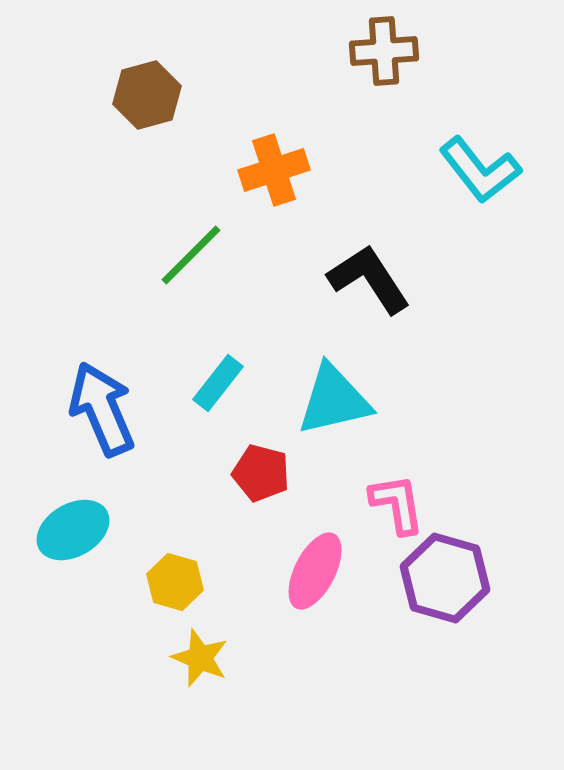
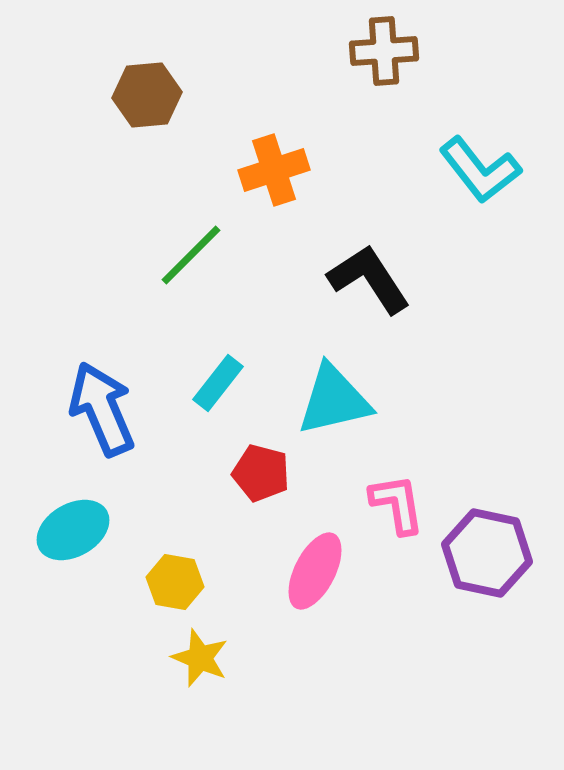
brown hexagon: rotated 10 degrees clockwise
purple hexagon: moved 42 px right, 25 px up; rotated 4 degrees counterclockwise
yellow hexagon: rotated 6 degrees counterclockwise
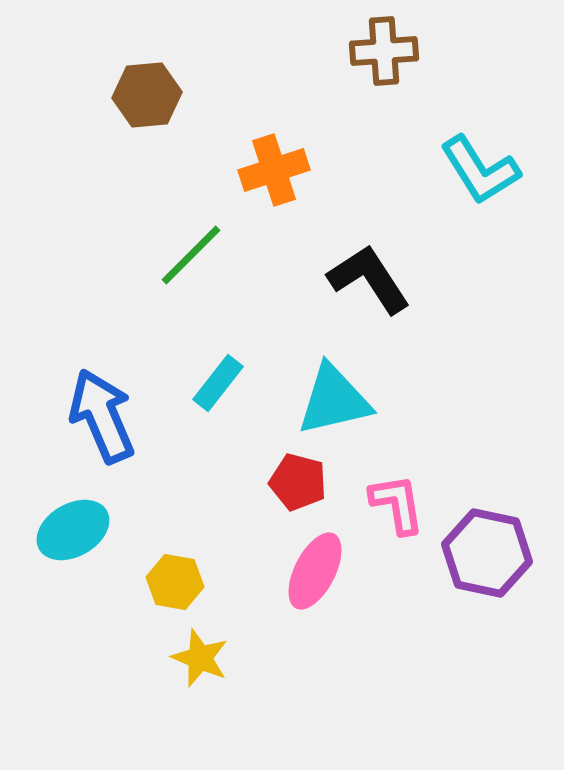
cyan L-shape: rotated 6 degrees clockwise
blue arrow: moved 7 px down
red pentagon: moved 37 px right, 9 px down
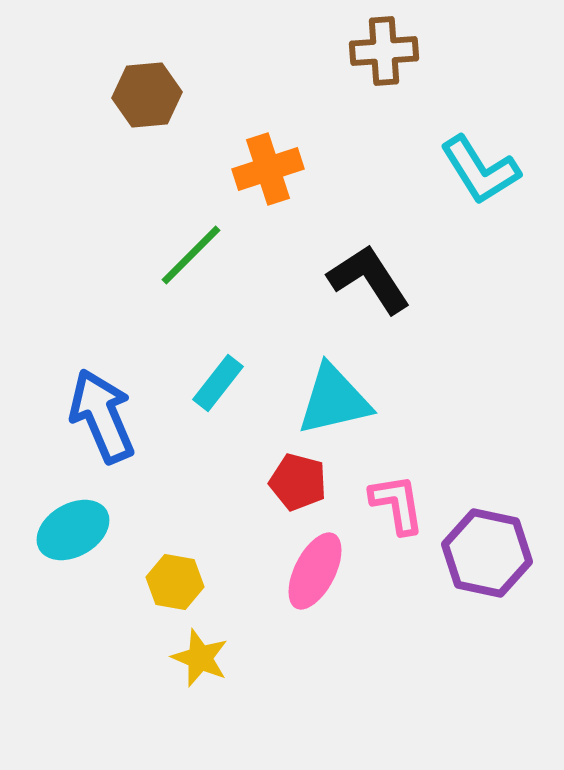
orange cross: moved 6 px left, 1 px up
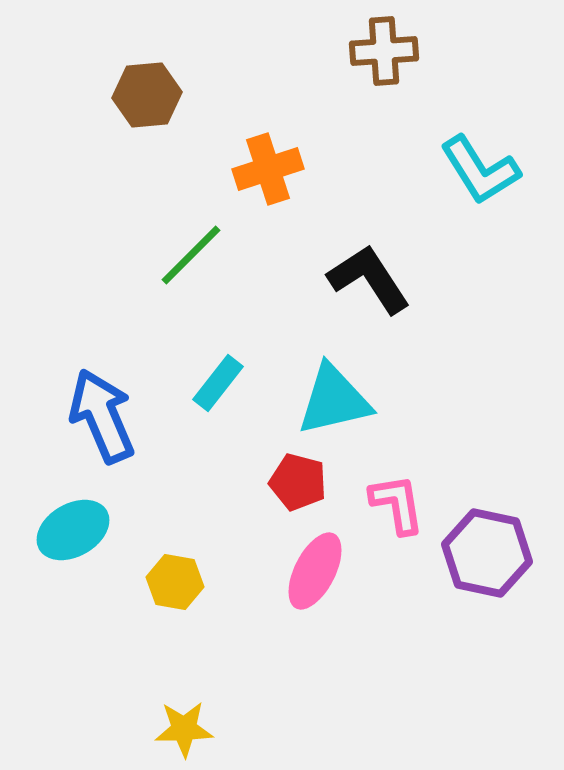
yellow star: moved 16 px left, 71 px down; rotated 24 degrees counterclockwise
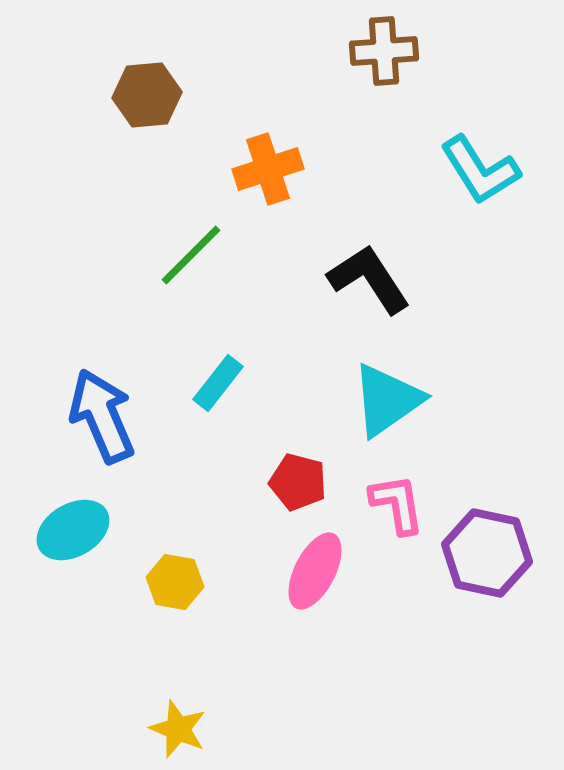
cyan triangle: moved 53 px right; rotated 22 degrees counterclockwise
yellow star: moved 6 px left; rotated 24 degrees clockwise
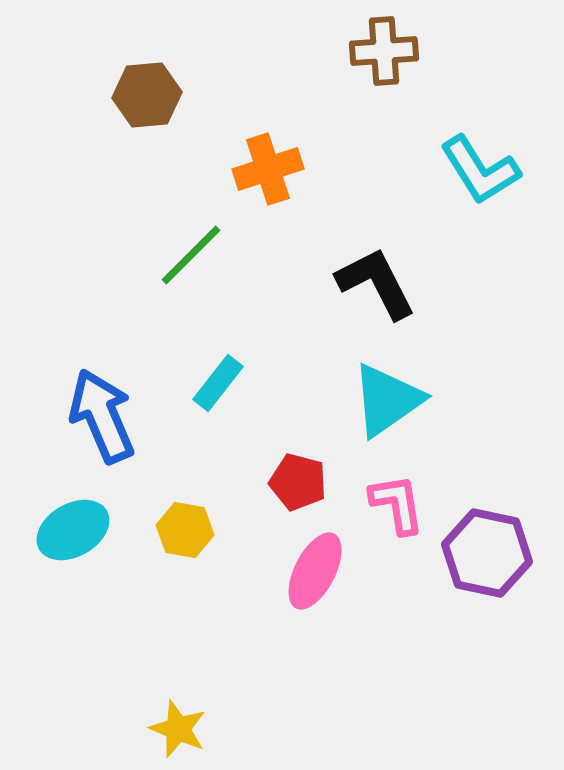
black L-shape: moved 7 px right, 4 px down; rotated 6 degrees clockwise
yellow hexagon: moved 10 px right, 52 px up
